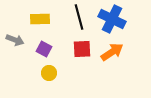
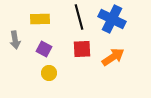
gray arrow: rotated 60 degrees clockwise
orange arrow: moved 1 px right, 5 px down
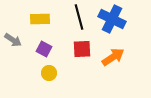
gray arrow: moved 2 px left; rotated 48 degrees counterclockwise
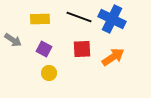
black line: rotated 55 degrees counterclockwise
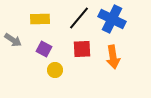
black line: moved 1 px down; rotated 70 degrees counterclockwise
orange arrow: rotated 115 degrees clockwise
yellow circle: moved 6 px right, 3 px up
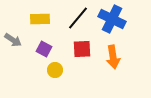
black line: moved 1 px left
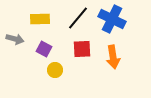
gray arrow: moved 2 px right, 1 px up; rotated 18 degrees counterclockwise
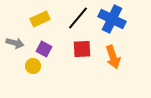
yellow rectangle: rotated 24 degrees counterclockwise
gray arrow: moved 4 px down
orange arrow: rotated 10 degrees counterclockwise
yellow circle: moved 22 px left, 4 px up
